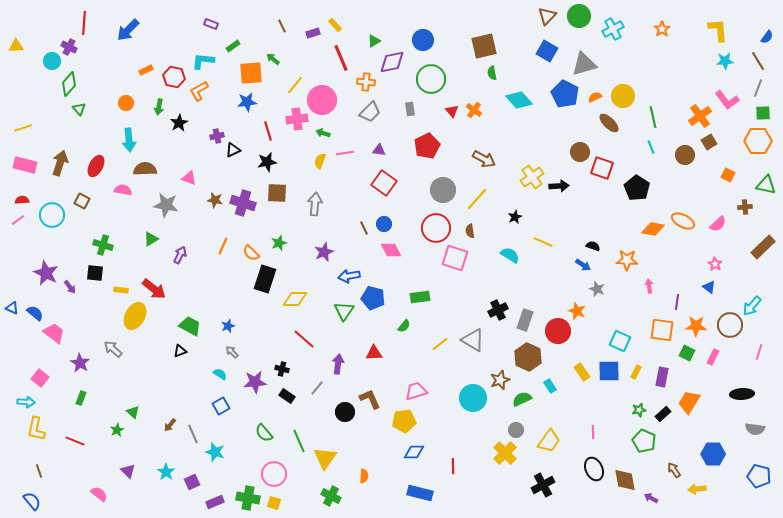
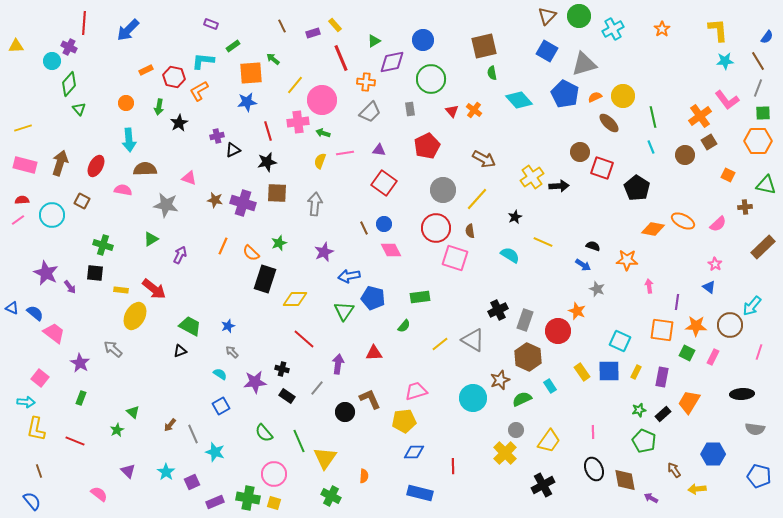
pink cross at (297, 119): moved 1 px right, 3 px down
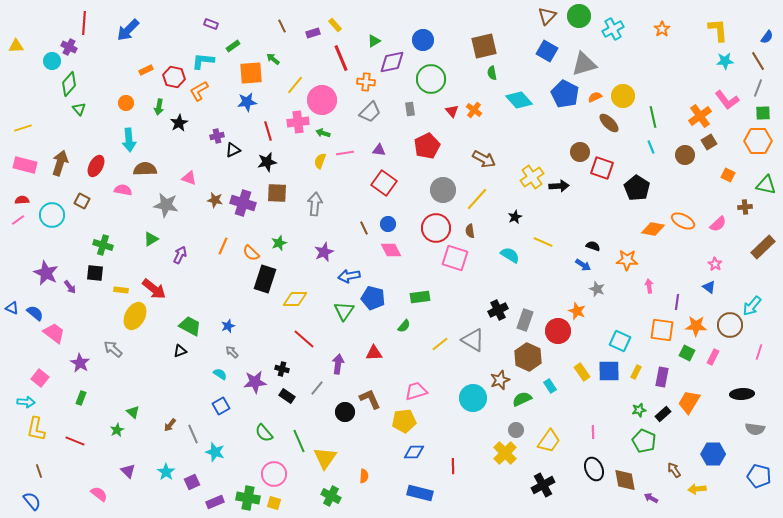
blue circle at (384, 224): moved 4 px right
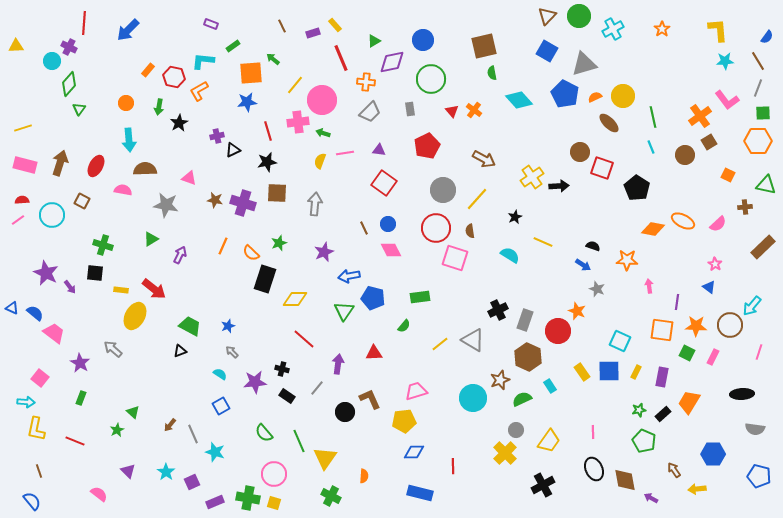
orange rectangle at (146, 70): moved 2 px right; rotated 24 degrees counterclockwise
green triangle at (79, 109): rotated 16 degrees clockwise
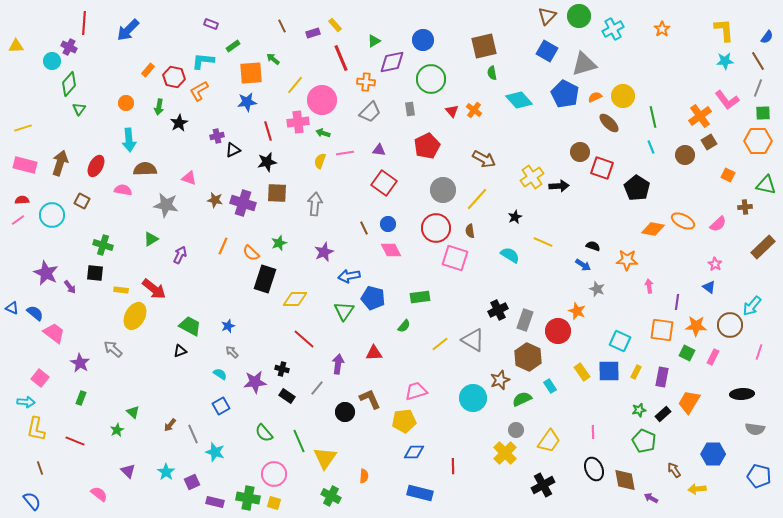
yellow L-shape at (718, 30): moved 6 px right
brown line at (39, 471): moved 1 px right, 3 px up
purple rectangle at (215, 502): rotated 36 degrees clockwise
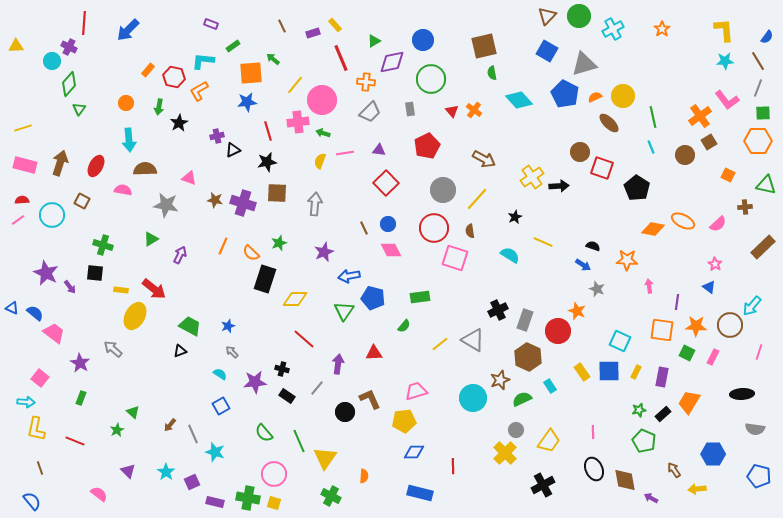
red square at (384, 183): moved 2 px right; rotated 10 degrees clockwise
red circle at (436, 228): moved 2 px left
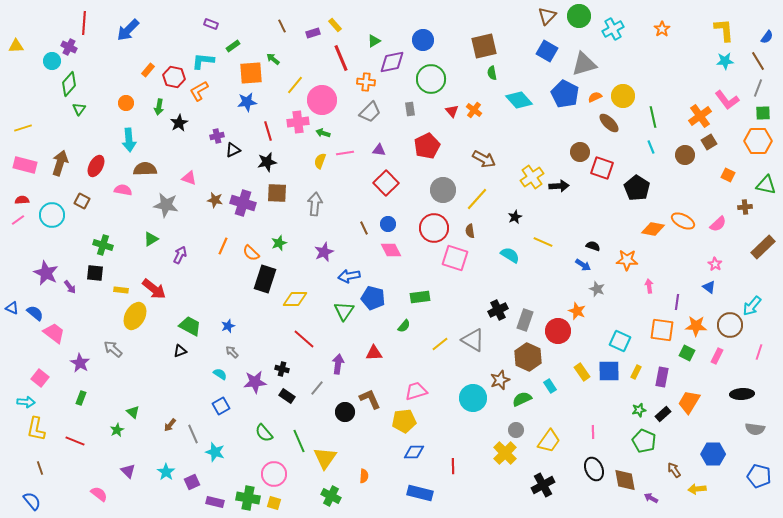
pink rectangle at (713, 357): moved 4 px right, 1 px up
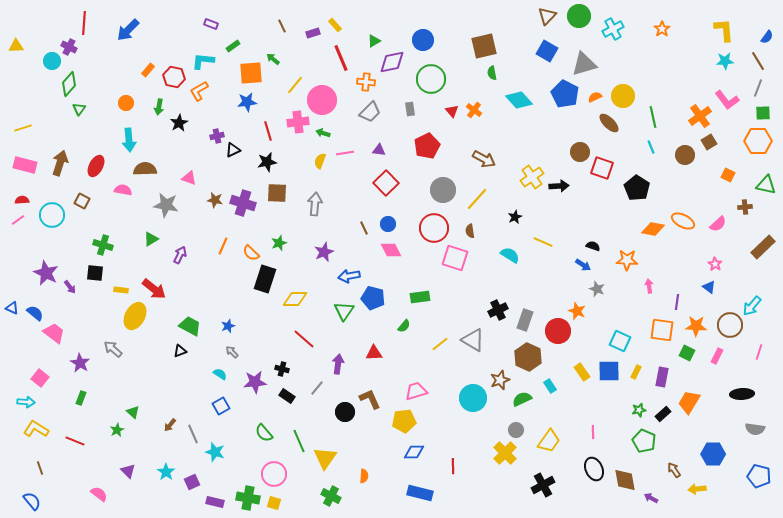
yellow L-shape at (36, 429): rotated 110 degrees clockwise
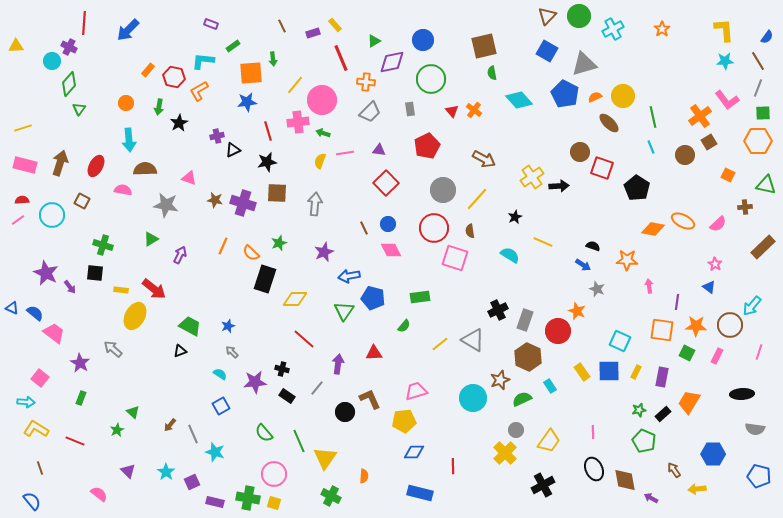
green arrow at (273, 59): rotated 136 degrees counterclockwise
